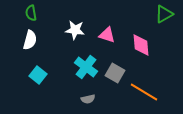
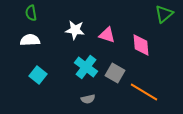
green triangle: rotated 12 degrees counterclockwise
white semicircle: rotated 108 degrees counterclockwise
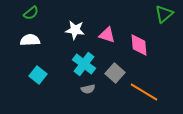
green semicircle: rotated 119 degrees counterclockwise
pink diamond: moved 2 px left
cyan cross: moved 2 px left, 3 px up
gray square: rotated 12 degrees clockwise
gray semicircle: moved 10 px up
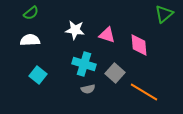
cyan cross: rotated 20 degrees counterclockwise
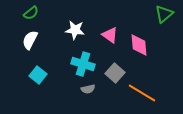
pink triangle: moved 3 px right; rotated 18 degrees clockwise
white semicircle: rotated 60 degrees counterclockwise
cyan cross: moved 1 px left
orange line: moved 2 px left, 1 px down
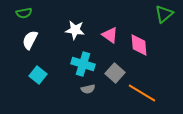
green semicircle: moved 7 px left; rotated 28 degrees clockwise
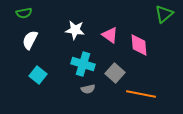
orange line: moved 1 px left, 1 px down; rotated 20 degrees counterclockwise
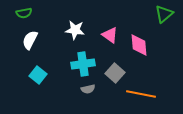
cyan cross: rotated 25 degrees counterclockwise
